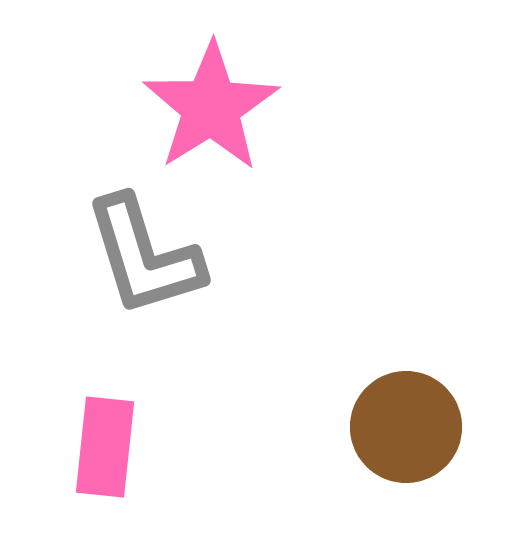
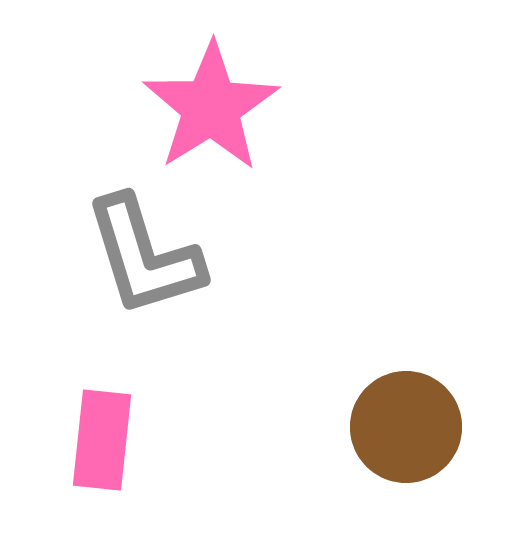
pink rectangle: moved 3 px left, 7 px up
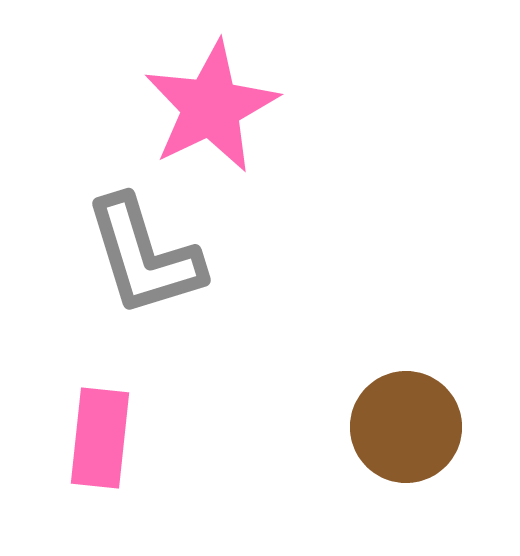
pink star: rotated 6 degrees clockwise
pink rectangle: moved 2 px left, 2 px up
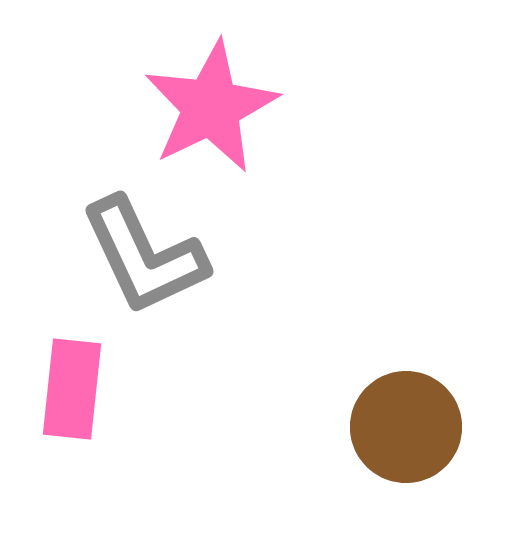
gray L-shape: rotated 8 degrees counterclockwise
pink rectangle: moved 28 px left, 49 px up
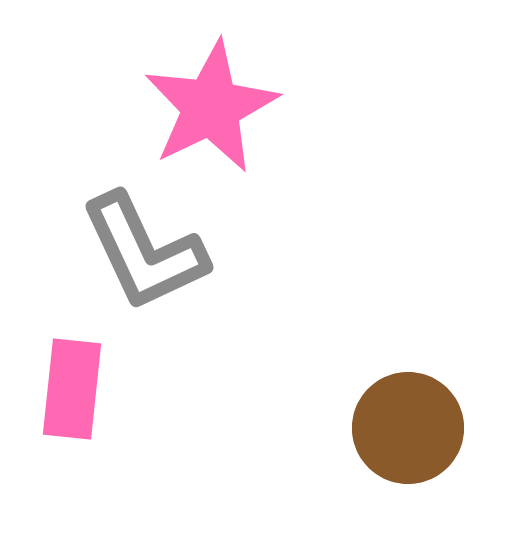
gray L-shape: moved 4 px up
brown circle: moved 2 px right, 1 px down
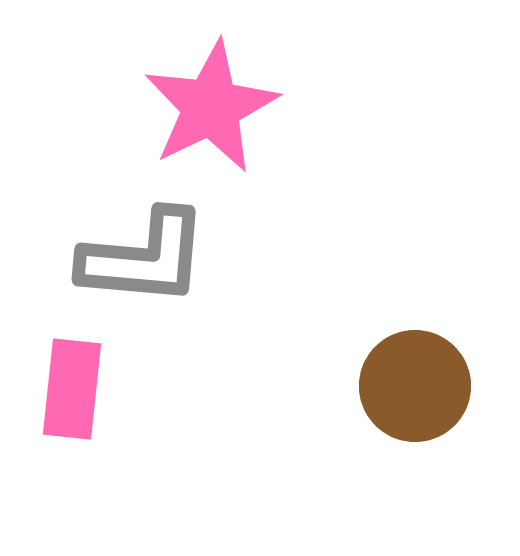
gray L-shape: moved 6 px down; rotated 60 degrees counterclockwise
brown circle: moved 7 px right, 42 px up
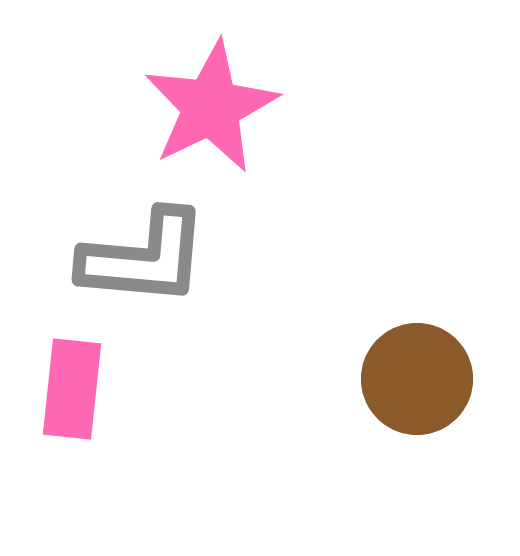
brown circle: moved 2 px right, 7 px up
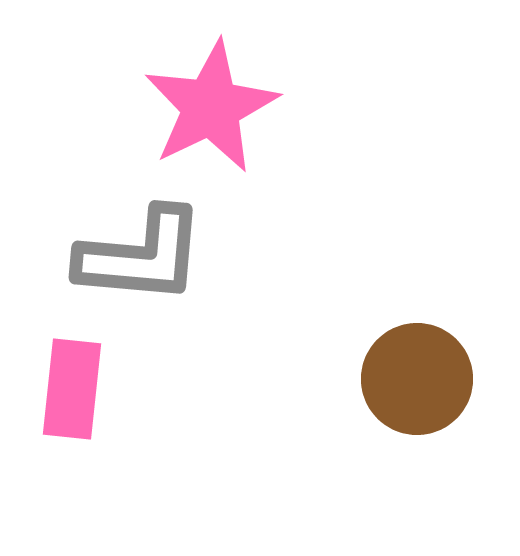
gray L-shape: moved 3 px left, 2 px up
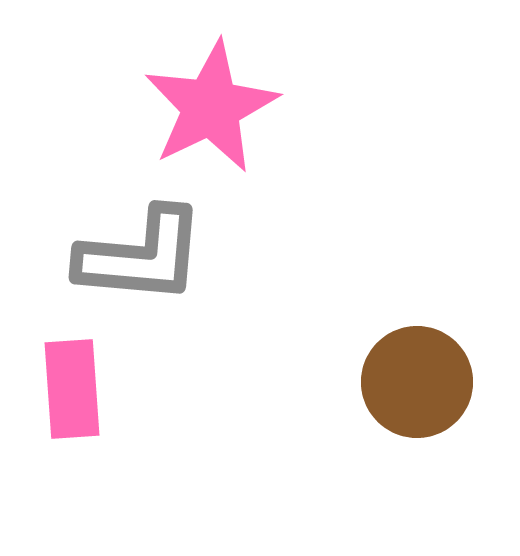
brown circle: moved 3 px down
pink rectangle: rotated 10 degrees counterclockwise
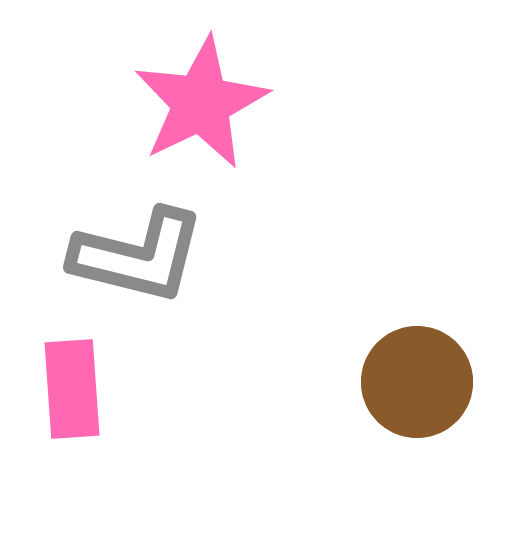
pink star: moved 10 px left, 4 px up
gray L-shape: moved 3 px left; rotated 9 degrees clockwise
